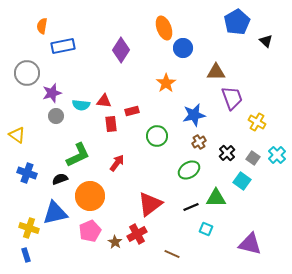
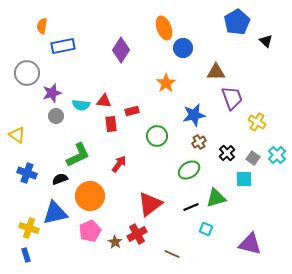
red arrow at (117, 163): moved 2 px right, 1 px down
cyan square at (242, 181): moved 2 px right, 2 px up; rotated 36 degrees counterclockwise
green triangle at (216, 198): rotated 15 degrees counterclockwise
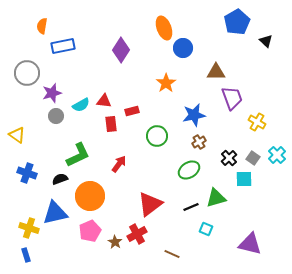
cyan semicircle at (81, 105): rotated 36 degrees counterclockwise
black cross at (227, 153): moved 2 px right, 5 px down
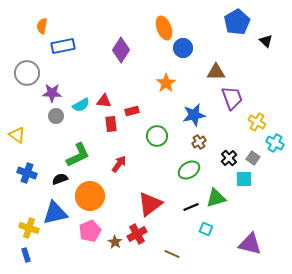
purple star at (52, 93): rotated 18 degrees clockwise
cyan cross at (277, 155): moved 2 px left, 12 px up; rotated 18 degrees counterclockwise
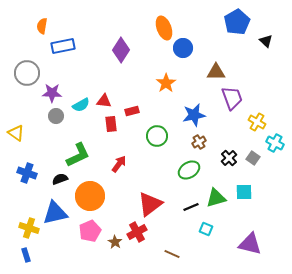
yellow triangle at (17, 135): moved 1 px left, 2 px up
cyan square at (244, 179): moved 13 px down
red cross at (137, 234): moved 2 px up
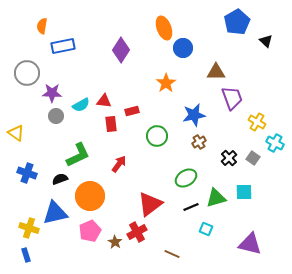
green ellipse at (189, 170): moved 3 px left, 8 px down
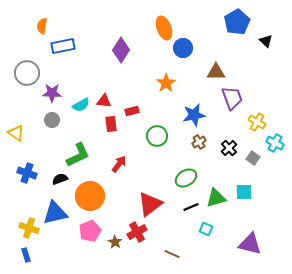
gray circle at (56, 116): moved 4 px left, 4 px down
black cross at (229, 158): moved 10 px up
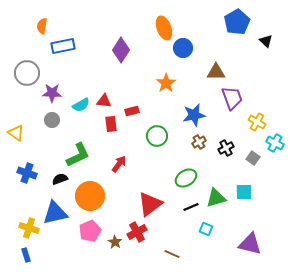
black cross at (229, 148): moved 3 px left; rotated 14 degrees clockwise
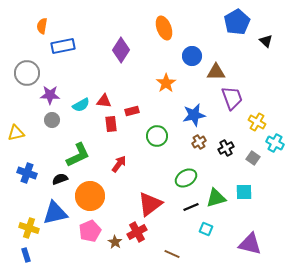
blue circle at (183, 48): moved 9 px right, 8 px down
purple star at (52, 93): moved 2 px left, 2 px down
yellow triangle at (16, 133): rotated 48 degrees counterclockwise
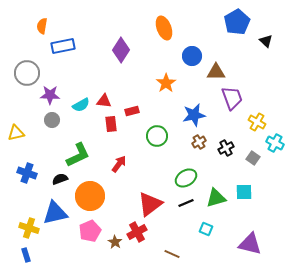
black line at (191, 207): moved 5 px left, 4 px up
